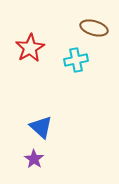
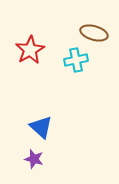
brown ellipse: moved 5 px down
red star: moved 2 px down
purple star: rotated 18 degrees counterclockwise
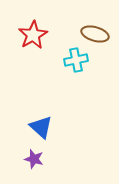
brown ellipse: moved 1 px right, 1 px down
red star: moved 3 px right, 15 px up
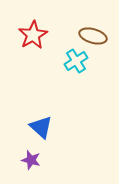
brown ellipse: moved 2 px left, 2 px down
cyan cross: moved 1 px down; rotated 20 degrees counterclockwise
purple star: moved 3 px left, 1 px down
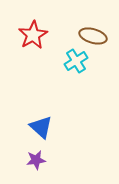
purple star: moved 5 px right; rotated 24 degrees counterclockwise
